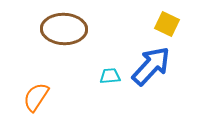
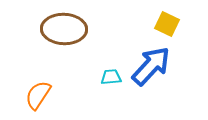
cyan trapezoid: moved 1 px right, 1 px down
orange semicircle: moved 2 px right, 2 px up
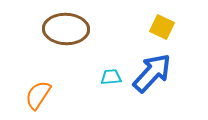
yellow square: moved 5 px left, 3 px down
brown ellipse: moved 2 px right
blue arrow: moved 1 px right, 7 px down
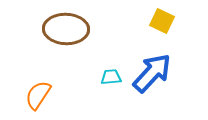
yellow square: moved 6 px up
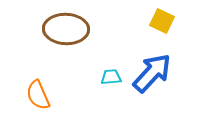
orange semicircle: rotated 56 degrees counterclockwise
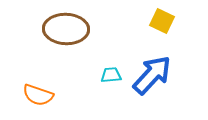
blue arrow: moved 2 px down
cyan trapezoid: moved 2 px up
orange semicircle: rotated 48 degrees counterclockwise
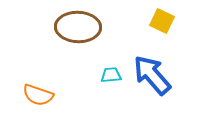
brown ellipse: moved 12 px right, 2 px up
blue arrow: rotated 84 degrees counterclockwise
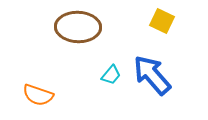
cyan trapezoid: rotated 135 degrees clockwise
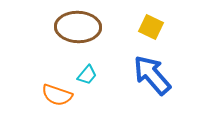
yellow square: moved 11 px left, 6 px down
cyan trapezoid: moved 24 px left
orange semicircle: moved 19 px right
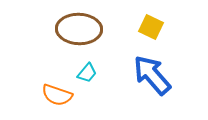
brown ellipse: moved 1 px right, 2 px down
cyan trapezoid: moved 2 px up
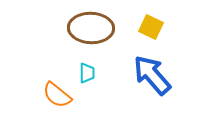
brown ellipse: moved 12 px right, 1 px up
cyan trapezoid: rotated 40 degrees counterclockwise
orange semicircle: rotated 20 degrees clockwise
